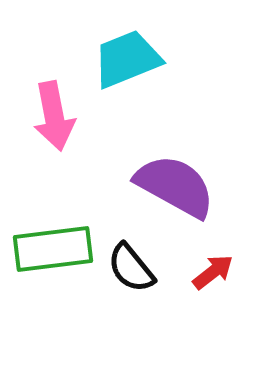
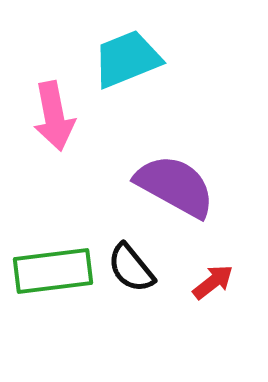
green rectangle: moved 22 px down
red arrow: moved 10 px down
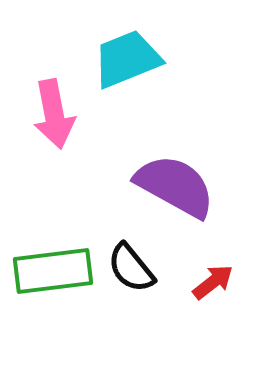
pink arrow: moved 2 px up
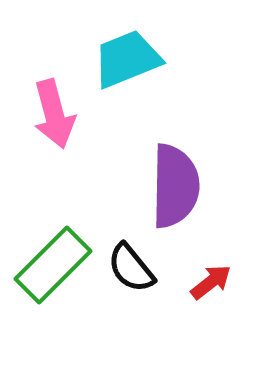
pink arrow: rotated 4 degrees counterclockwise
purple semicircle: rotated 62 degrees clockwise
green rectangle: moved 6 px up; rotated 38 degrees counterclockwise
red arrow: moved 2 px left
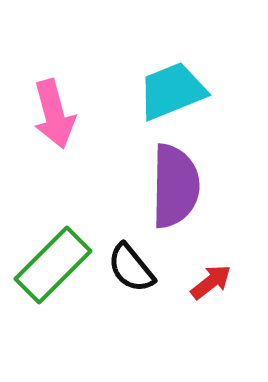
cyan trapezoid: moved 45 px right, 32 px down
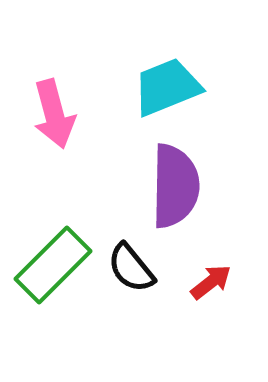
cyan trapezoid: moved 5 px left, 4 px up
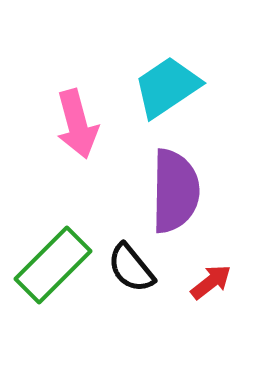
cyan trapezoid: rotated 12 degrees counterclockwise
pink arrow: moved 23 px right, 10 px down
purple semicircle: moved 5 px down
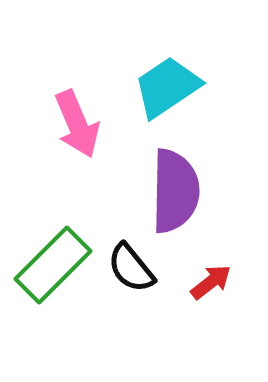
pink arrow: rotated 8 degrees counterclockwise
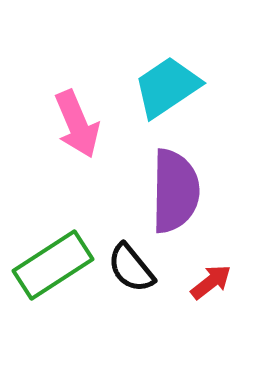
green rectangle: rotated 12 degrees clockwise
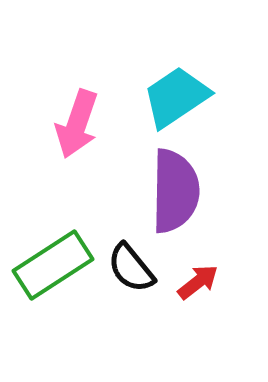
cyan trapezoid: moved 9 px right, 10 px down
pink arrow: rotated 42 degrees clockwise
red arrow: moved 13 px left
